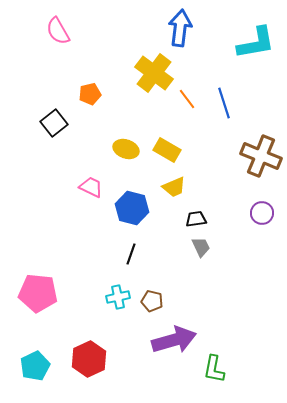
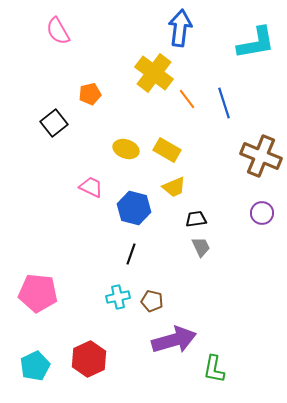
blue hexagon: moved 2 px right
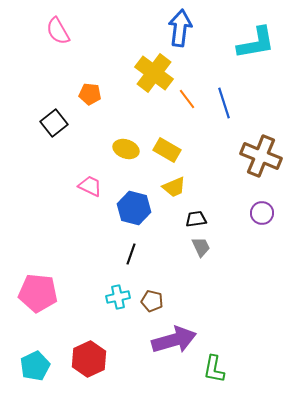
orange pentagon: rotated 20 degrees clockwise
pink trapezoid: moved 1 px left, 1 px up
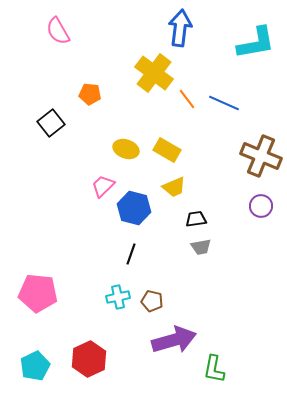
blue line: rotated 48 degrees counterclockwise
black square: moved 3 px left
pink trapezoid: moved 13 px right; rotated 70 degrees counterclockwise
purple circle: moved 1 px left, 7 px up
gray trapezoid: rotated 105 degrees clockwise
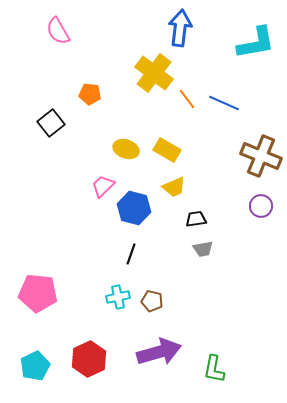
gray trapezoid: moved 2 px right, 2 px down
purple arrow: moved 15 px left, 12 px down
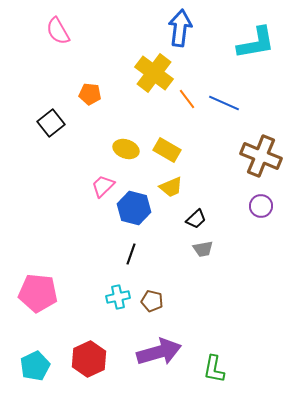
yellow trapezoid: moved 3 px left
black trapezoid: rotated 145 degrees clockwise
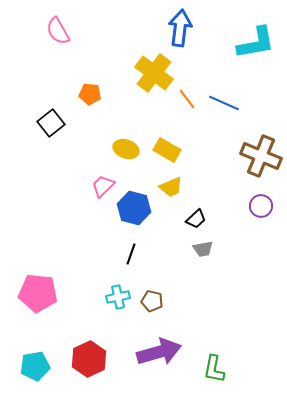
cyan pentagon: rotated 16 degrees clockwise
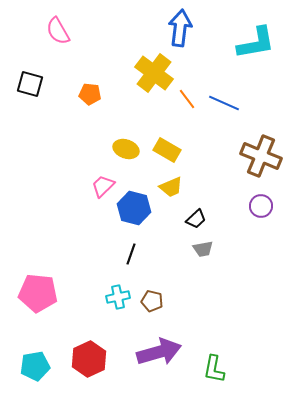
black square: moved 21 px left, 39 px up; rotated 36 degrees counterclockwise
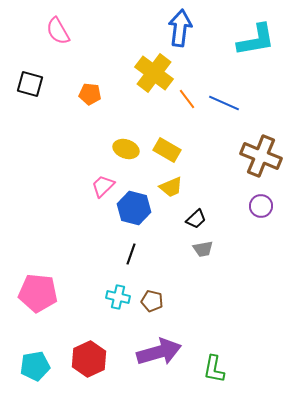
cyan L-shape: moved 3 px up
cyan cross: rotated 25 degrees clockwise
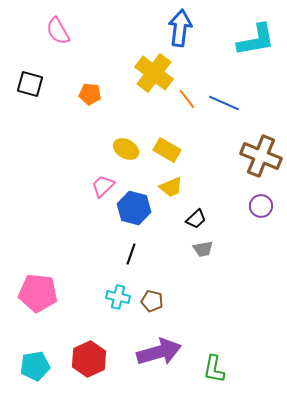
yellow ellipse: rotated 10 degrees clockwise
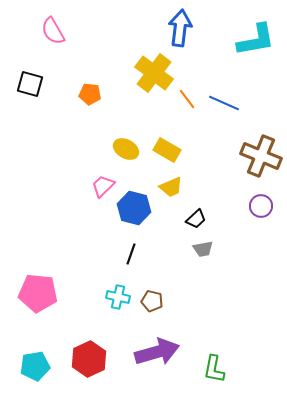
pink semicircle: moved 5 px left
purple arrow: moved 2 px left
